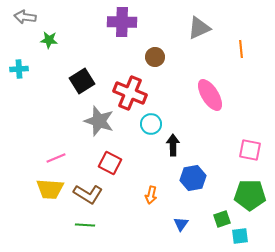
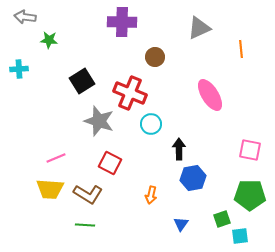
black arrow: moved 6 px right, 4 px down
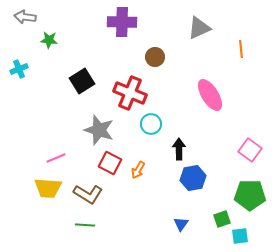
cyan cross: rotated 18 degrees counterclockwise
gray star: moved 9 px down
pink square: rotated 25 degrees clockwise
yellow trapezoid: moved 2 px left, 1 px up
orange arrow: moved 13 px left, 25 px up; rotated 18 degrees clockwise
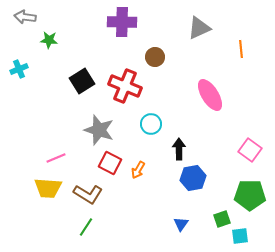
red cross: moved 5 px left, 7 px up
green line: moved 1 px right, 2 px down; rotated 60 degrees counterclockwise
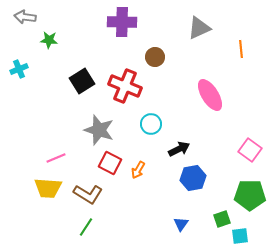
black arrow: rotated 65 degrees clockwise
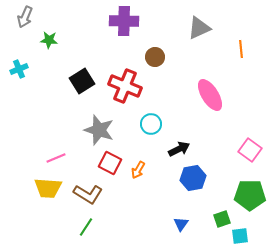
gray arrow: rotated 75 degrees counterclockwise
purple cross: moved 2 px right, 1 px up
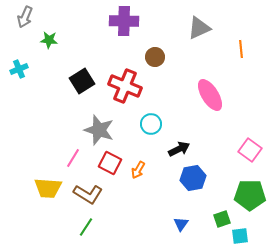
pink line: moved 17 px right; rotated 36 degrees counterclockwise
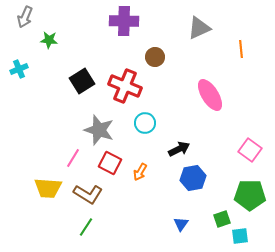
cyan circle: moved 6 px left, 1 px up
orange arrow: moved 2 px right, 2 px down
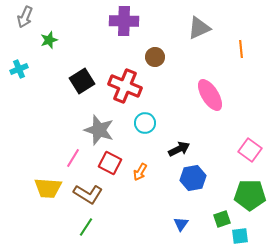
green star: rotated 24 degrees counterclockwise
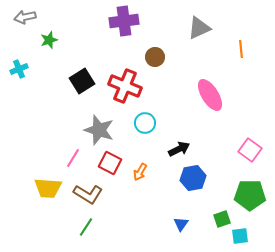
gray arrow: rotated 55 degrees clockwise
purple cross: rotated 8 degrees counterclockwise
